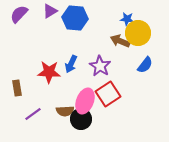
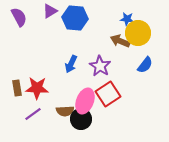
purple semicircle: moved 3 px down; rotated 108 degrees clockwise
red star: moved 12 px left, 16 px down
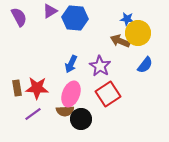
pink ellipse: moved 14 px left, 7 px up
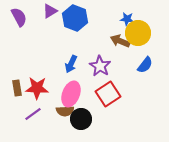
blue hexagon: rotated 15 degrees clockwise
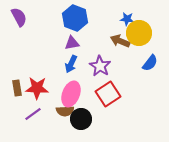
purple triangle: moved 22 px right, 32 px down; rotated 21 degrees clockwise
yellow circle: moved 1 px right
blue semicircle: moved 5 px right, 2 px up
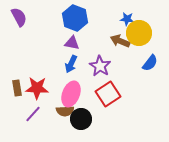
purple triangle: rotated 21 degrees clockwise
purple line: rotated 12 degrees counterclockwise
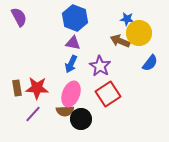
purple triangle: moved 1 px right
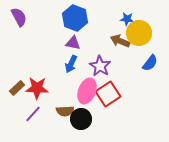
brown rectangle: rotated 56 degrees clockwise
pink ellipse: moved 16 px right, 3 px up
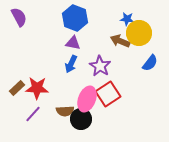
pink ellipse: moved 8 px down
